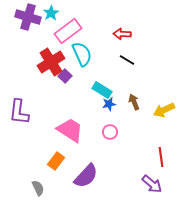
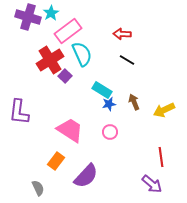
red cross: moved 1 px left, 2 px up
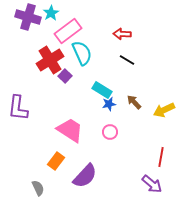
cyan semicircle: moved 1 px up
brown arrow: rotated 21 degrees counterclockwise
purple L-shape: moved 1 px left, 4 px up
red line: rotated 18 degrees clockwise
purple semicircle: moved 1 px left
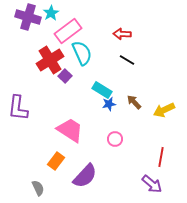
pink circle: moved 5 px right, 7 px down
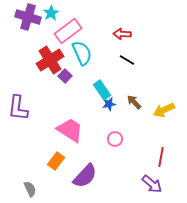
cyan rectangle: rotated 24 degrees clockwise
gray semicircle: moved 8 px left, 1 px down
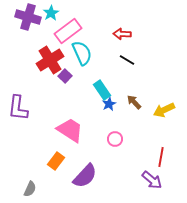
blue star: rotated 16 degrees counterclockwise
purple arrow: moved 4 px up
gray semicircle: rotated 49 degrees clockwise
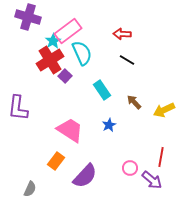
cyan star: moved 2 px right, 28 px down
blue star: moved 21 px down
pink circle: moved 15 px right, 29 px down
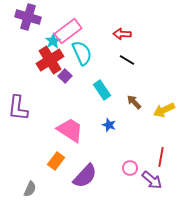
blue star: rotated 24 degrees counterclockwise
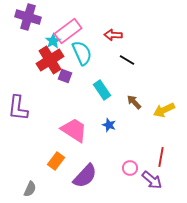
red arrow: moved 9 px left, 1 px down
purple square: rotated 24 degrees counterclockwise
pink trapezoid: moved 4 px right
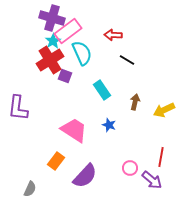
purple cross: moved 24 px right, 1 px down
brown arrow: moved 1 px right; rotated 56 degrees clockwise
